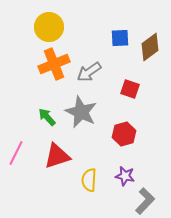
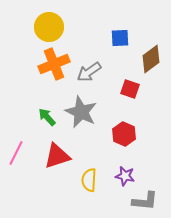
brown diamond: moved 1 px right, 12 px down
red hexagon: rotated 20 degrees counterclockwise
gray L-shape: rotated 52 degrees clockwise
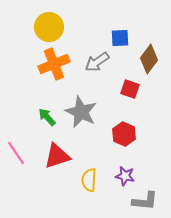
brown diamond: moved 2 px left; rotated 16 degrees counterclockwise
gray arrow: moved 8 px right, 10 px up
pink line: rotated 60 degrees counterclockwise
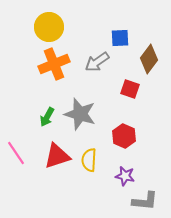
gray star: moved 1 px left, 2 px down; rotated 8 degrees counterclockwise
green arrow: rotated 108 degrees counterclockwise
red hexagon: moved 2 px down
yellow semicircle: moved 20 px up
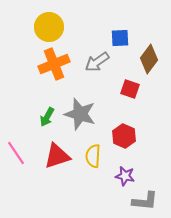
yellow semicircle: moved 4 px right, 4 px up
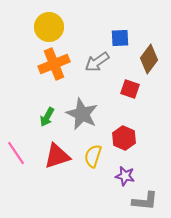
gray star: moved 2 px right; rotated 8 degrees clockwise
red hexagon: moved 2 px down
yellow semicircle: rotated 15 degrees clockwise
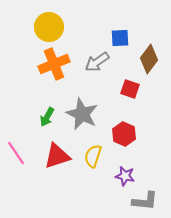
red hexagon: moved 4 px up
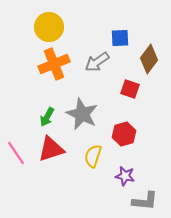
red hexagon: rotated 20 degrees clockwise
red triangle: moved 6 px left, 7 px up
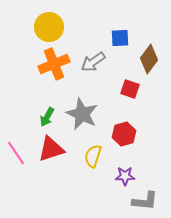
gray arrow: moved 4 px left
purple star: rotated 12 degrees counterclockwise
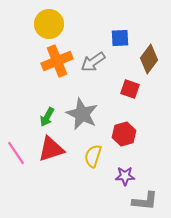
yellow circle: moved 3 px up
orange cross: moved 3 px right, 3 px up
